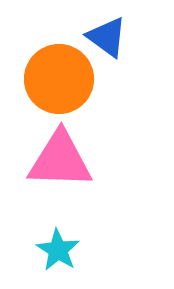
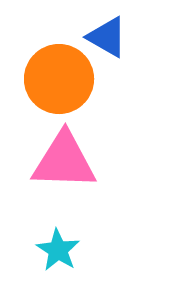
blue triangle: rotated 6 degrees counterclockwise
pink triangle: moved 4 px right, 1 px down
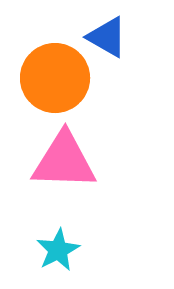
orange circle: moved 4 px left, 1 px up
cyan star: rotated 12 degrees clockwise
